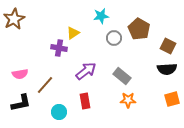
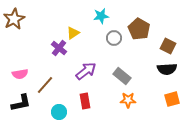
purple cross: rotated 28 degrees clockwise
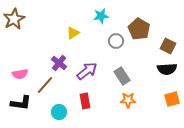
gray circle: moved 2 px right, 3 px down
purple cross: moved 15 px down
purple arrow: moved 1 px right
gray rectangle: rotated 18 degrees clockwise
black L-shape: rotated 20 degrees clockwise
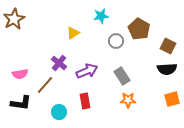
purple arrow: rotated 15 degrees clockwise
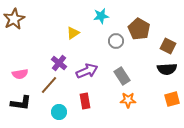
brown line: moved 4 px right
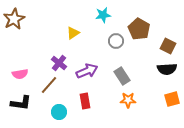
cyan star: moved 2 px right, 1 px up
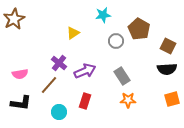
purple arrow: moved 2 px left
red rectangle: rotated 28 degrees clockwise
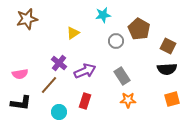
brown star: moved 13 px right; rotated 15 degrees clockwise
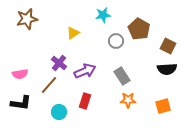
orange square: moved 9 px left, 7 px down
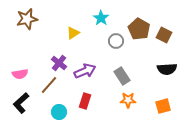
cyan star: moved 2 px left, 3 px down; rotated 28 degrees counterclockwise
brown square: moved 4 px left, 11 px up
black L-shape: rotated 130 degrees clockwise
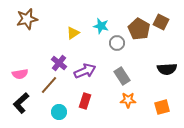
cyan star: moved 8 px down; rotated 21 degrees counterclockwise
brown square: moved 3 px left, 13 px up
gray circle: moved 1 px right, 2 px down
orange square: moved 1 px left, 1 px down
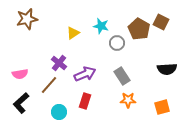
purple arrow: moved 3 px down
